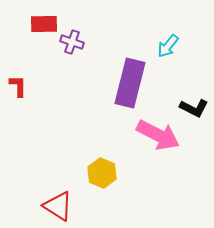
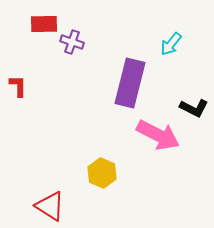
cyan arrow: moved 3 px right, 2 px up
red triangle: moved 8 px left
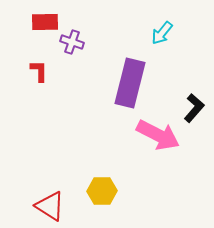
red rectangle: moved 1 px right, 2 px up
cyan arrow: moved 9 px left, 11 px up
red L-shape: moved 21 px right, 15 px up
black L-shape: rotated 76 degrees counterclockwise
yellow hexagon: moved 18 px down; rotated 24 degrees counterclockwise
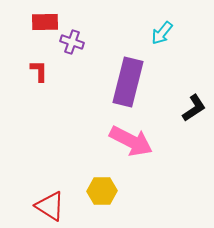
purple rectangle: moved 2 px left, 1 px up
black L-shape: rotated 16 degrees clockwise
pink arrow: moved 27 px left, 6 px down
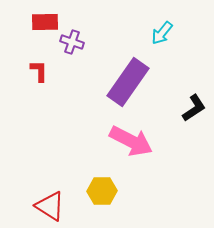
purple rectangle: rotated 21 degrees clockwise
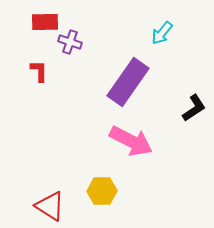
purple cross: moved 2 px left
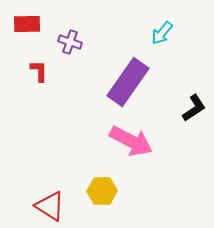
red rectangle: moved 18 px left, 2 px down
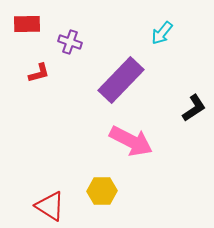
red L-shape: moved 2 px down; rotated 75 degrees clockwise
purple rectangle: moved 7 px left, 2 px up; rotated 9 degrees clockwise
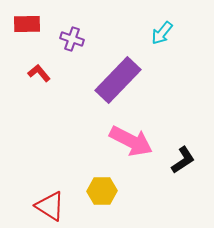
purple cross: moved 2 px right, 3 px up
red L-shape: rotated 115 degrees counterclockwise
purple rectangle: moved 3 px left
black L-shape: moved 11 px left, 52 px down
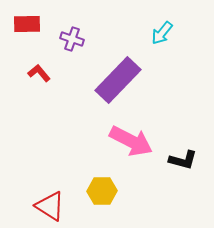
black L-shape: rotated 48 degrees clockwise
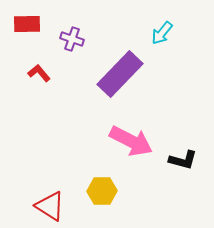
purple rectangle: moved 2 px right, 6 px up
